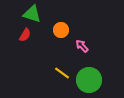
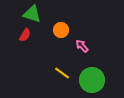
green circle: moved 3 px right
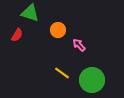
green triangle: moved 2 px left, 1 px up
orange circle: moved 3 px left
red semicircle: moved 8 px left
pink arrow: moved 3 px left, 1 px up
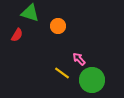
orange circle: moved 4 px up
pink arrow: moved 14 px down
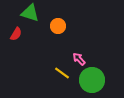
red semicircle: moved 1 px left, 1 px up
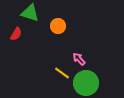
green circle: moved 6 px left, 3 px down
